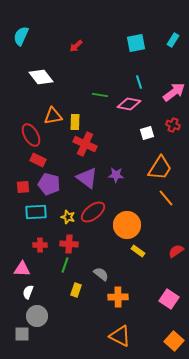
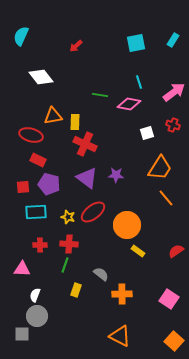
red ellipse at (31, 135): rotated 45 degrees counterclockwise
white semicircle at (28, 292): moved 7 px right, 3 px down
orange cross at (118, 297): moved 4 px right, 3 px up
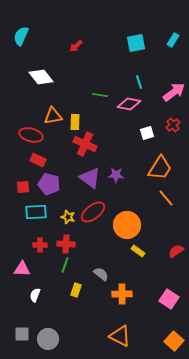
red cross at (173, 125): rotated 32 degrees clockwise
purple triangle at (87, 178): moved 3 px right
red cross at (69, 244): moved 3 px left
gray circle at (37, 316): moved 11 px right, 23 px down
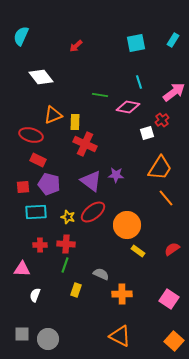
pink diamond at (129, 104): moved 1 px left, 3 px down
orange triangle at (53, 116): moved 1 px up; rotated 12 degrees counterclockwise
red cross at (173, 125): moved 11 px left, 5 px up
purple triangle at (90, 178): moved 1 px right, 3 px down
red semicircle at (176, 251): moved 4 px left, 2 px up
gray semicircle at (101, 274): rotated 14 degrees counterclockwise
